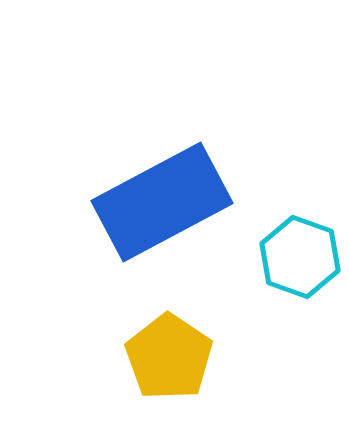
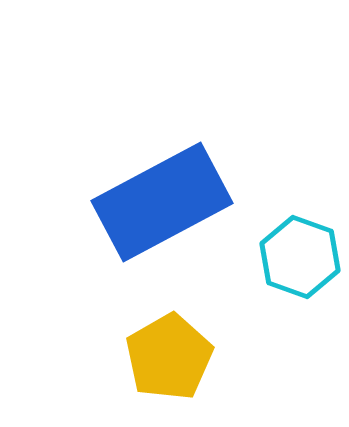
yellow pentagon: rotated 8 degrees clockwise
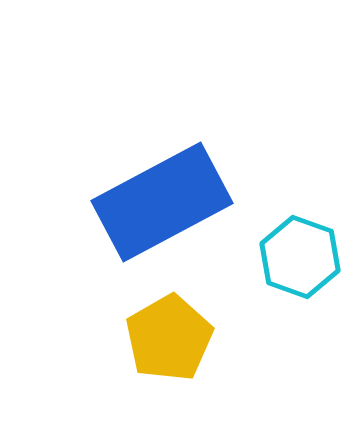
yellow pentagon: moved 19 px up
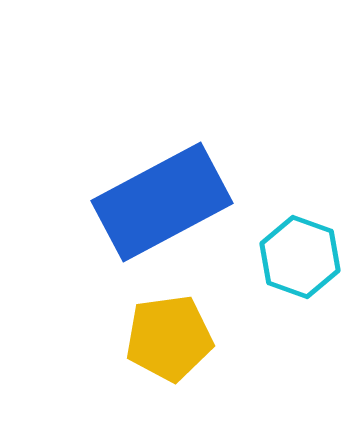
yellow pentagon: rotated 22 degrees clockwise
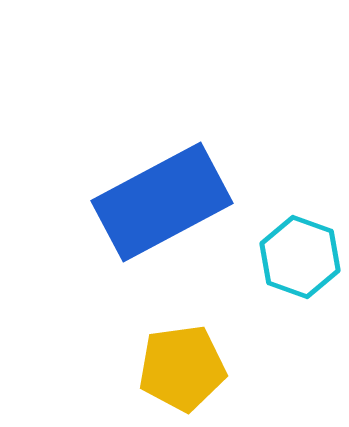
yellow pentagon: moved 13 px right, 30 px down
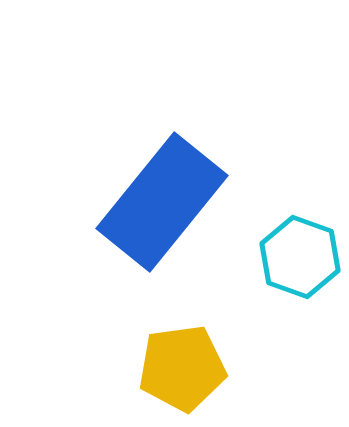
blue rectangle: rotated 23 degrees counterclockwise
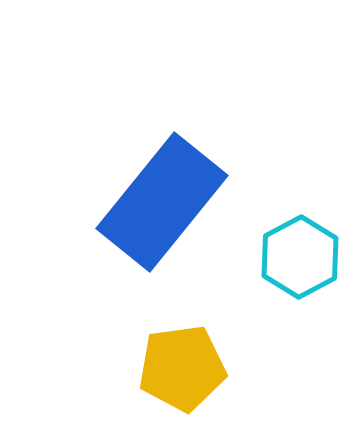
cyan hexagon: rotated 12 degrees clockwise
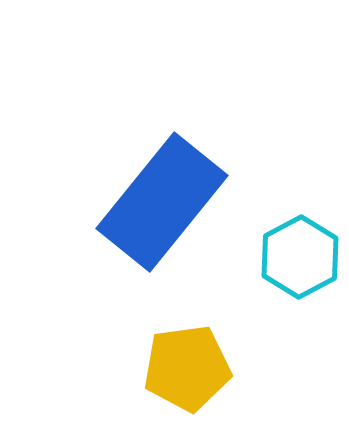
yellow pentagon: moved 5 px right
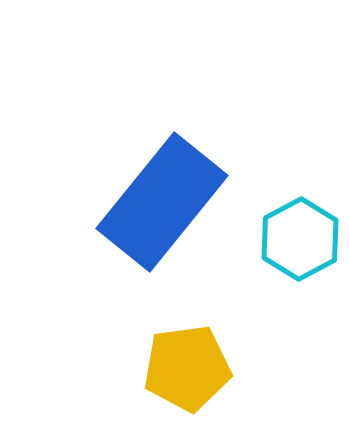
cyan hexagon: moved 18 px up
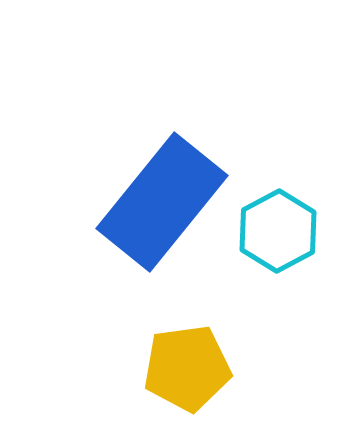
cyan hexagon: moved 22 px left, 8 px up
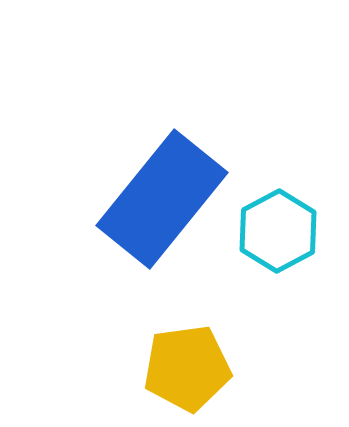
blue rectangle: moved 3 px up
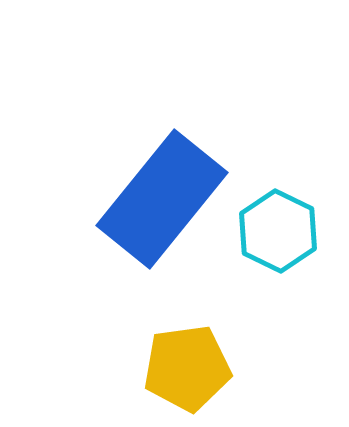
cyan hexagon: rotated 6 degrees counterclockwise
